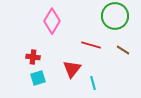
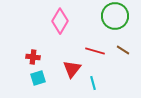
pink diamond: moved 8 px right
red line: moved 4 px right, 6 px down
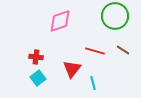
pink diamond: rotated 40 degrees clockwise
red cross: moved 3 px right
cyan square: rotated 21 degrees counterclockwise
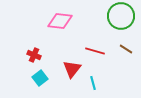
green circle: moved 6 px right
pink diamond: rotated 25 degrees clockwise
brown line: moved 3 px right, 1 px up
red cross: moved 2 px left, 2 px up; rotated 16 degrees clockwise
cyan square: moved 2 px right
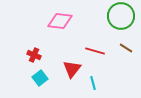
brown line: moved 1 px up
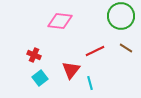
red line: rotated 42 degrees counterclockwise
red triangle: moved 1 px left, 1 px down
cyan line: moved 3 px left
